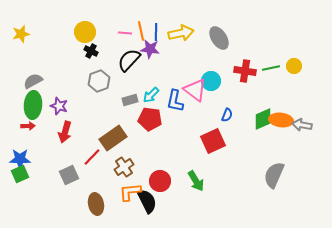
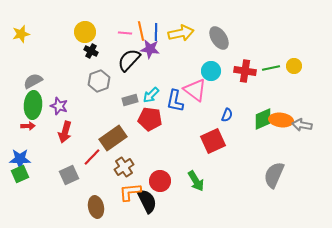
cyan circle at (211, 81): moved 10 px up
brown ellipse at (96, 204): moved 3 px down
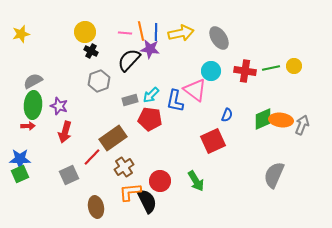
gray arrow at (302, 125): rotated 102 degrees clockwise
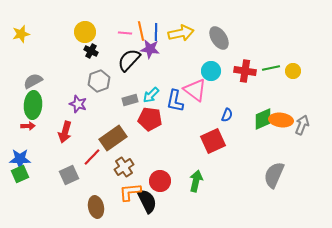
yellow circle at (294, 66): moved 1 px left, 5 px down
purple star at (59, 106): moved 19 px right, 2 px up
green arrow at (196, 181): rotated 135 degrees counterclockwise
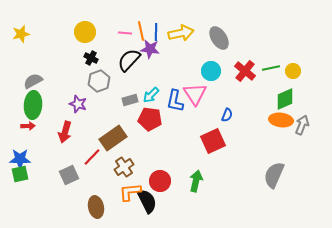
black cross at (91, 51): moved 7 px down
red cross at (245, 71): rotated 30 degrees clockwise
pink triangle at (195, 90): moved 4 px down; rotated 20 degrees clockwise
green diamond at (263, 119): moved 22 px right, 20 px up
green square at (20, 174): rotated 12 degrees clockwise
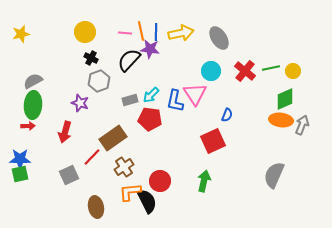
purple star at (78, 104): moved 2 px right, 1 px up
green arrow at (196, 181): moved 8 px right
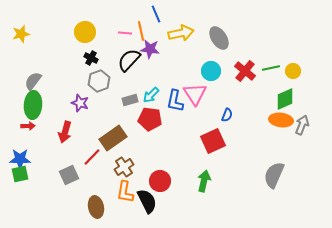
blue line at (156, 32): moved 18 px up; rotated 24 degrees counterclockwise
gray semicircle at (33, 81): rotated 24 degrees counterclockwise
orange L-shape at (130, 192): moved 5 px left; rotated 75 degrees counterclockwise
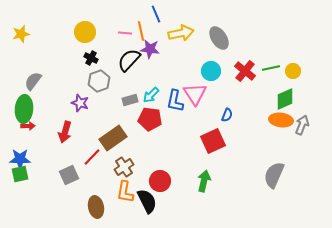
green ellipse at (33, 105): moved 9 px left, 4 px down
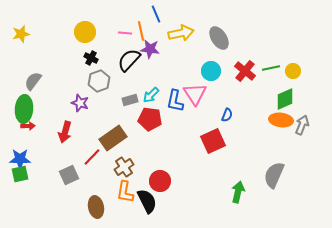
green arrow at (204, 181): moved 34 px right, 11 px down
